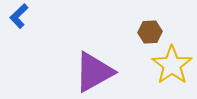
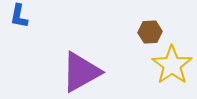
blue L-shape: rotated 35 degrees counterclockwise
purple triangle: moved 13 px left
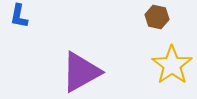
brown hexagon: moved 7 px right, 15 px up; rotated 15 degrees clockwise
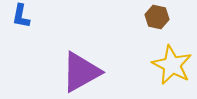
blue L-shape: moved 2 px right
yellow star: rotated 9 degrees counterclockwise
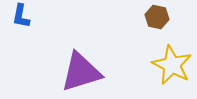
purple triangle: rotated 12 degrees clockwise
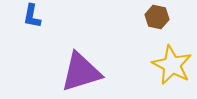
blue L-shape: moved 11 px right
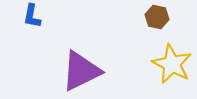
yellow star: moved 1 px up
purple triangle: moved 1 px up; rotated 9 degrees counterclockwise
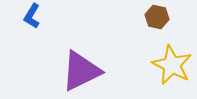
blue L-shape: rotated 20 degrees clockwise
yellow star: moved 1 px down
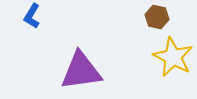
yellow star: moved 1 px right, 8 px up
purple triangle: rotated 18 degrees clockwise
